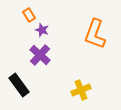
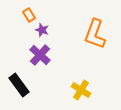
yellow cross: rotated 36 degrees counterclockwise
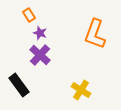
purple star: moved 2 px left, 3 px down
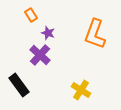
orange rectangle: moved 2 px right
purple star: moved 8 px right
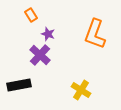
purple star: moved 1 px down
black rectangle: rotated 65 degrees counterclockwise
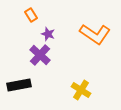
orange L-shape: rotated 76 degrees counterclockwise
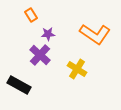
purple star: rotated 24 degrees counterclockwise
black rectangle: rotated 40 degrees clockwise
yellow cross: moved 4 px left, 21 px up
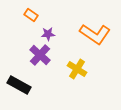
orange rectangle: rotated 24 degrees counterclockwise
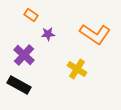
purple cross: moved 16 px left
